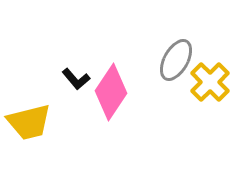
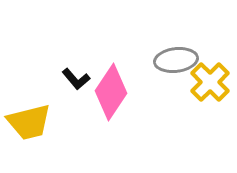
gray ellipse: rotated 54 degrees clockwise
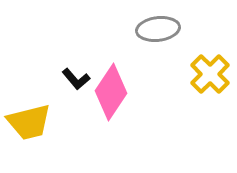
gray ellipse: moved 18 px left, 31 px up
yellow cross: moved 8 px up
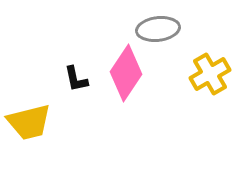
yellow cross: rotated 15 degrees clockwise
black L-shape: rotated 28 degrees clockwise
pink diamond: moved 15 px right, 19 px up
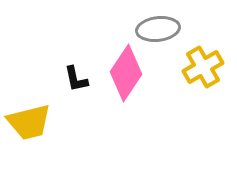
yellow cross: moved 7 px left, 7 px up
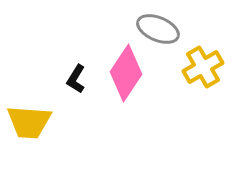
gray ellipse: rotated 30 degrees clockwise
black L-shape: rotated 44 degrees clockwise
yellow trapezoid: rotated 18 degrees clockwise
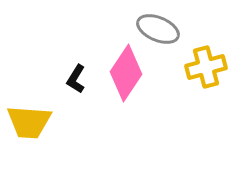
yellow cross: moved 3 px right; rotated 15 degrees clockwise
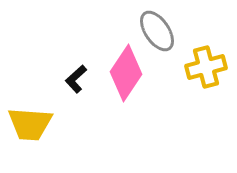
gray ellipse: moved 1 px left, 2 px down; rotated 33 degrees clockwise
black L-shape: rotated 16 degrees clockwise
yellow trapezoid: moved 1 px right, 2 px down
